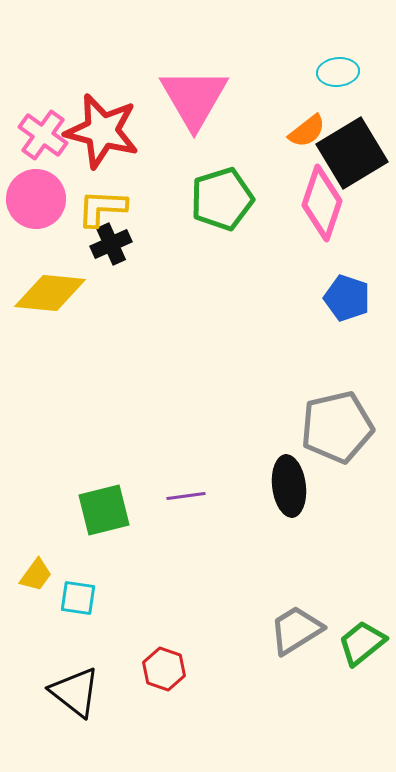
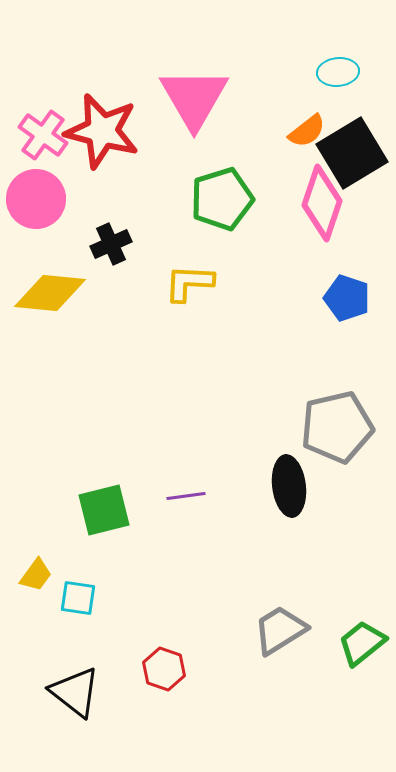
yellow L-shape: moved 87 px right, 75 px down
gray trapezoid: moved 16 px left
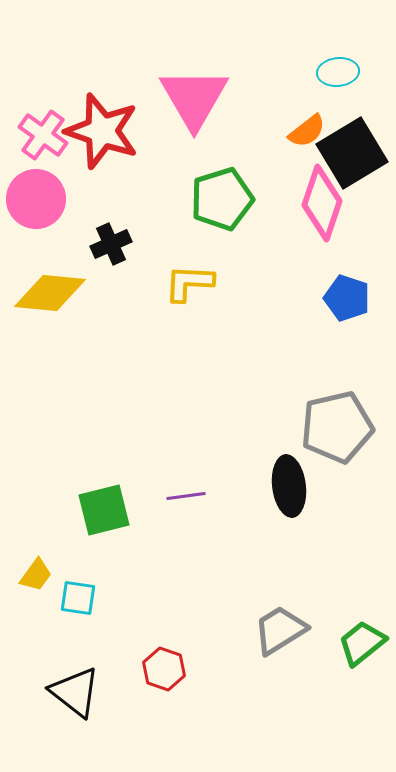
red star: rotated 4 degrees clockwise
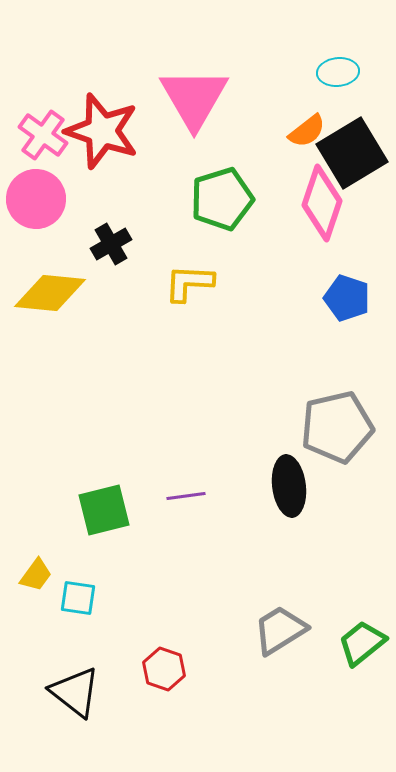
black cross: rotated 6 degrees counterclockwise
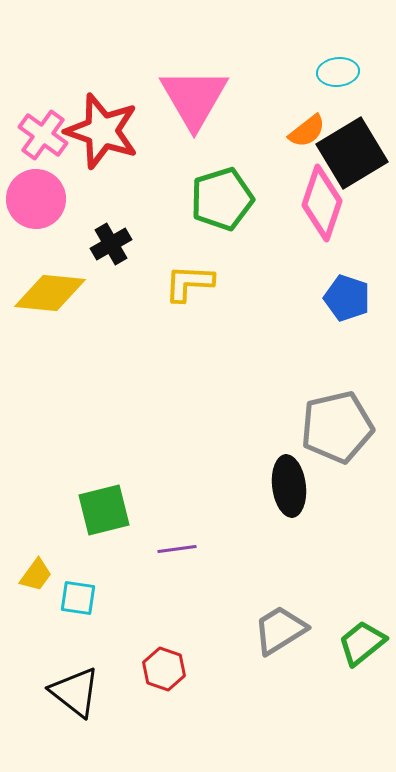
purple line: moved 9 px left, 53 px down
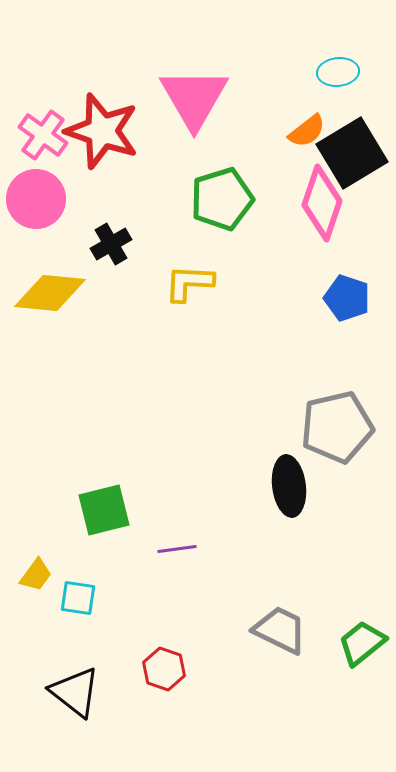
gray trapezoid: rotated 58 degrees clockwise
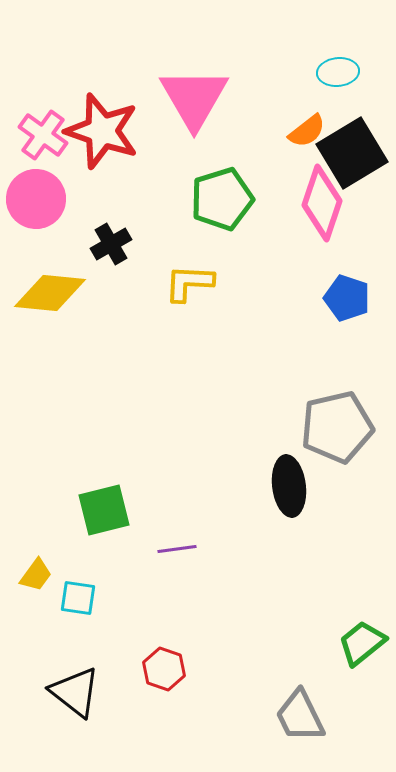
gray trapezoid: moved 20 px right, 86 px down; rotated 142 degrees counterclockwise
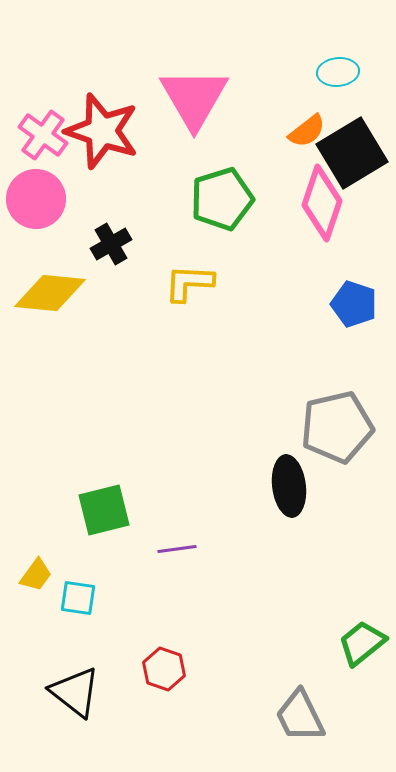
blue pentagon: moved 7 px right, 6 px down
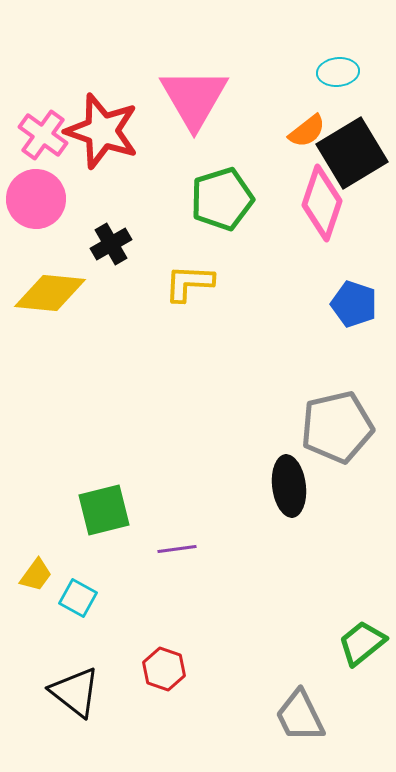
cyan square: rotated 21 degrees clockwise
